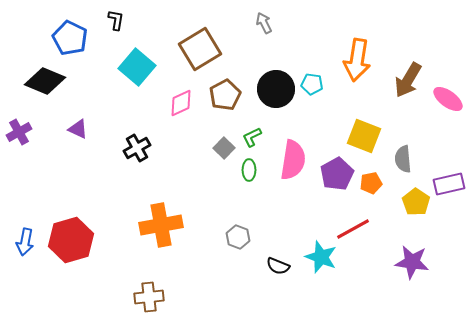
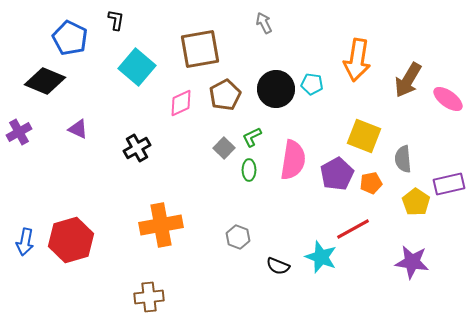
brown square: rotated 21 degrees clockwise
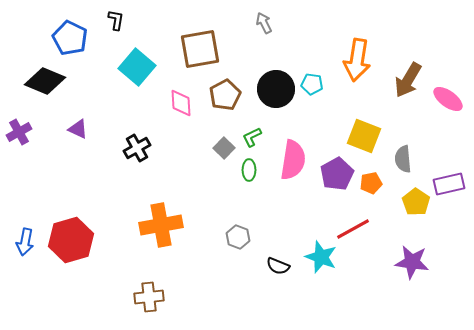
pink diamond: rotated 68 degrees counterclockwise
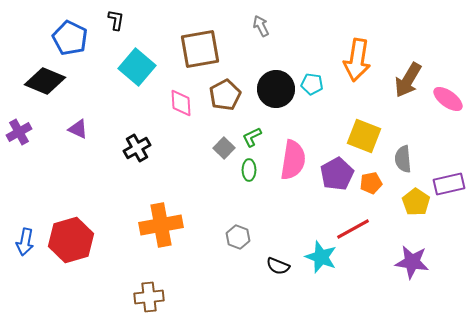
gray arrow: moved 3 px left, 3 px down
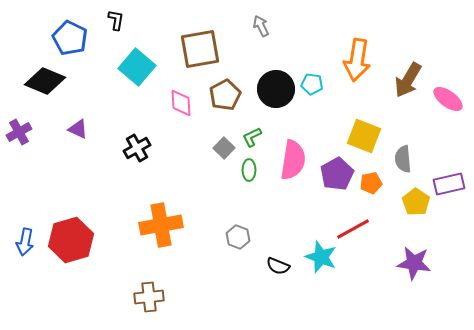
purple star: moved 2 px right, 1 px down
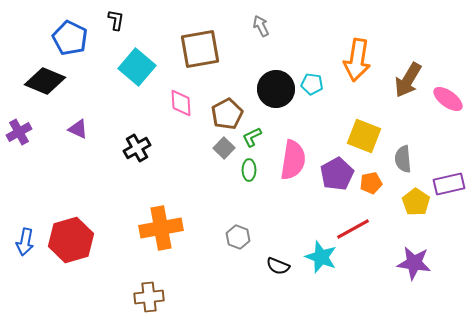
brown pentagon: moved 2 px right, 19 px down
orange cross: moved 3 px down
